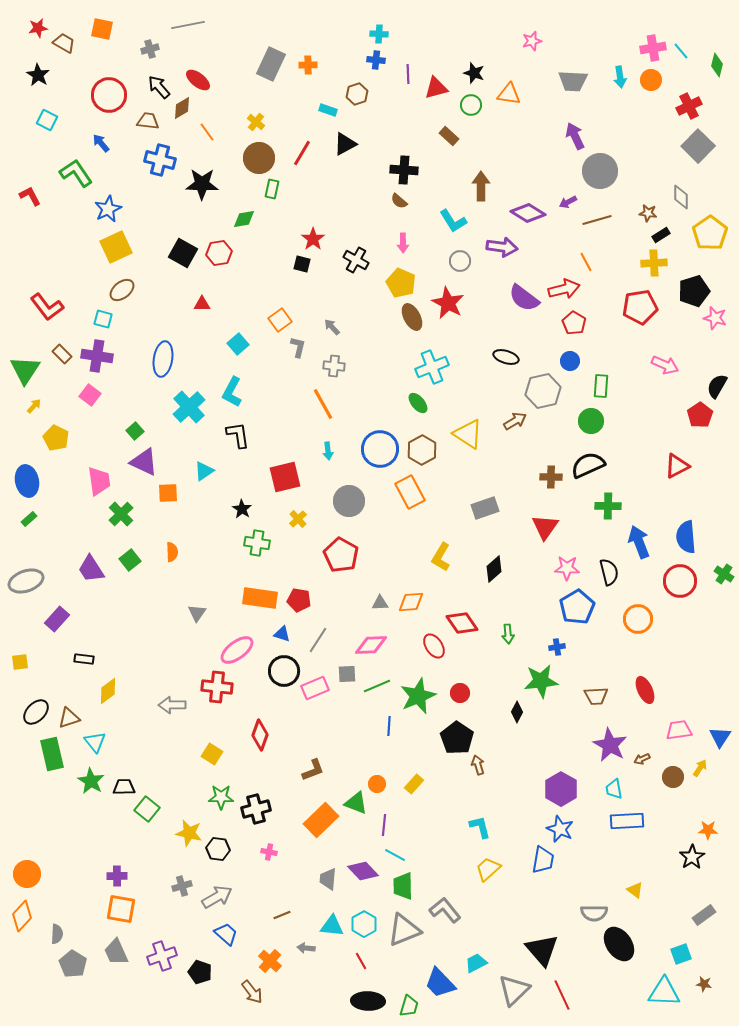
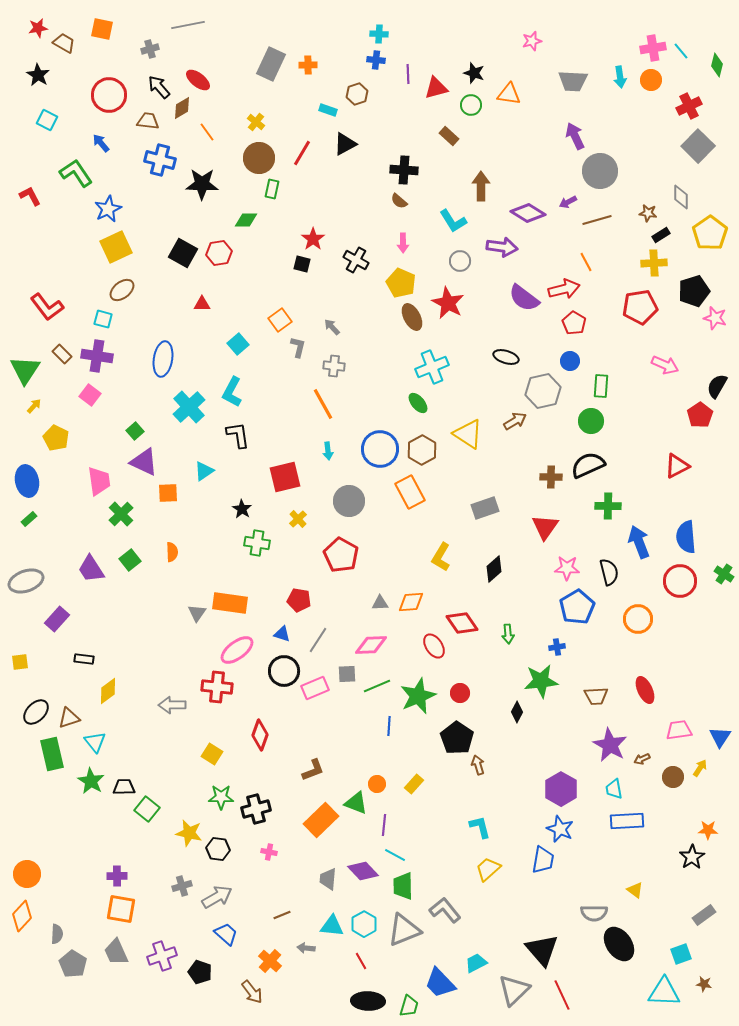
green diamond at (244, 219): moved 2 px right, 1 px down; rotated 10 degrees clockwise
orange rectangle at (260, 598): moved 30 px left, 5 px down
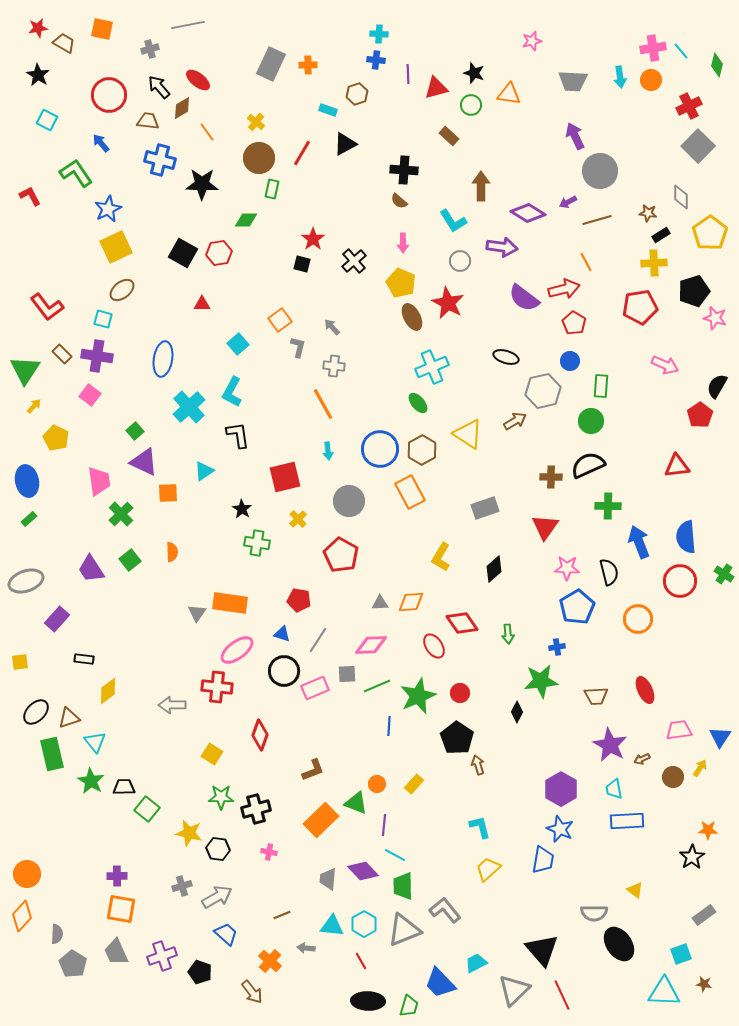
black cross at (356, 260): moved 2 px left, 1 px down; rotated 20 degrees clockwise
red triangle at (677, 466): rotated 20 degrees clockwise
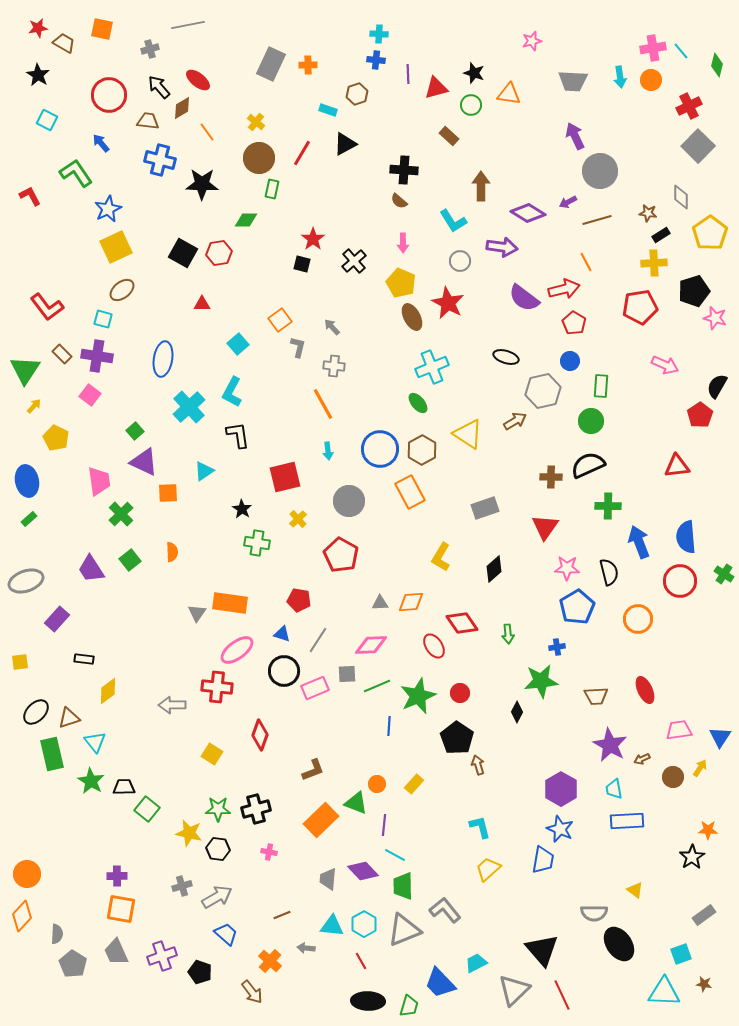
green star at (221, 797): moved 3 px left, 12 px down
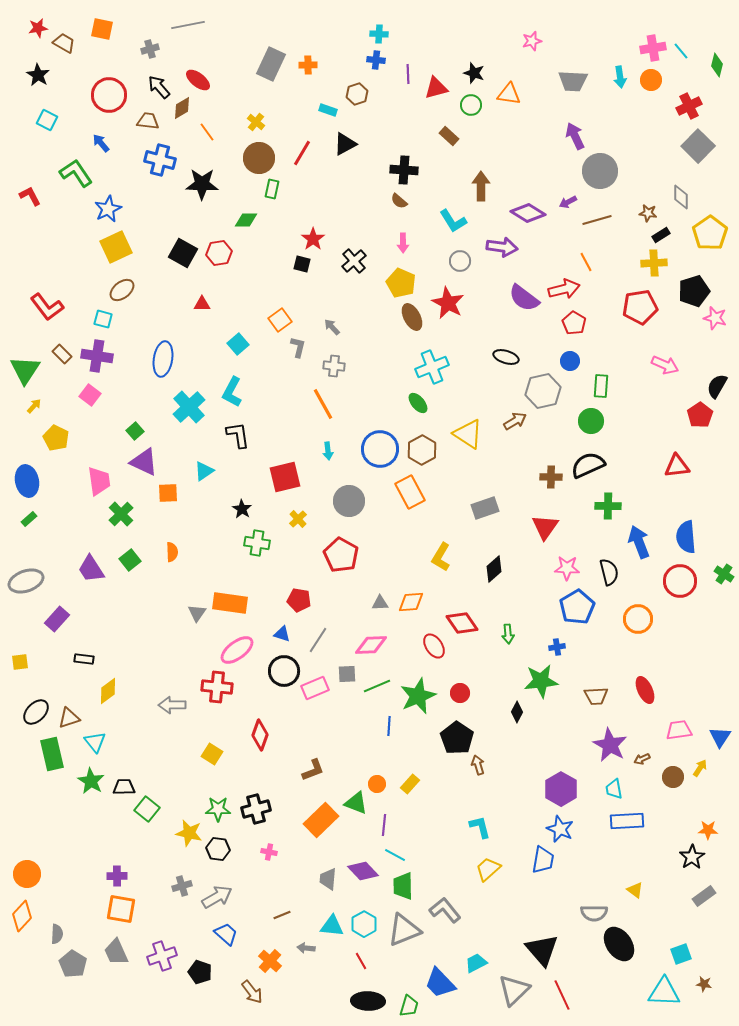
yellow rectangle at (414, 784): moved 4 px left
gray rectangle at (704, 915): moved 19 px up
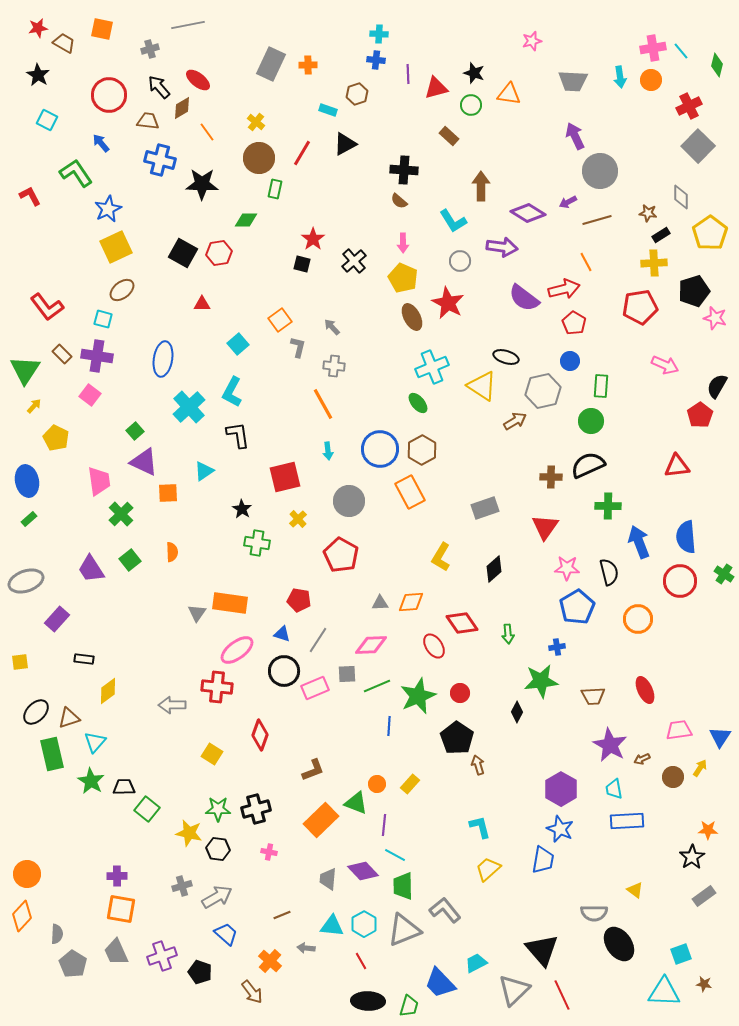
green rectangle at (272, 189): moved 3 px right
yellow pentagon at (401, 283): moved 2 px right, 5 px up
yellow triangle at (468, 434): moved 14 px right, 48 px up
brown trapezoid at (596, 696): moved 3 px left
cyan triangle at (95, 742): rotated 20 degrees clockwise
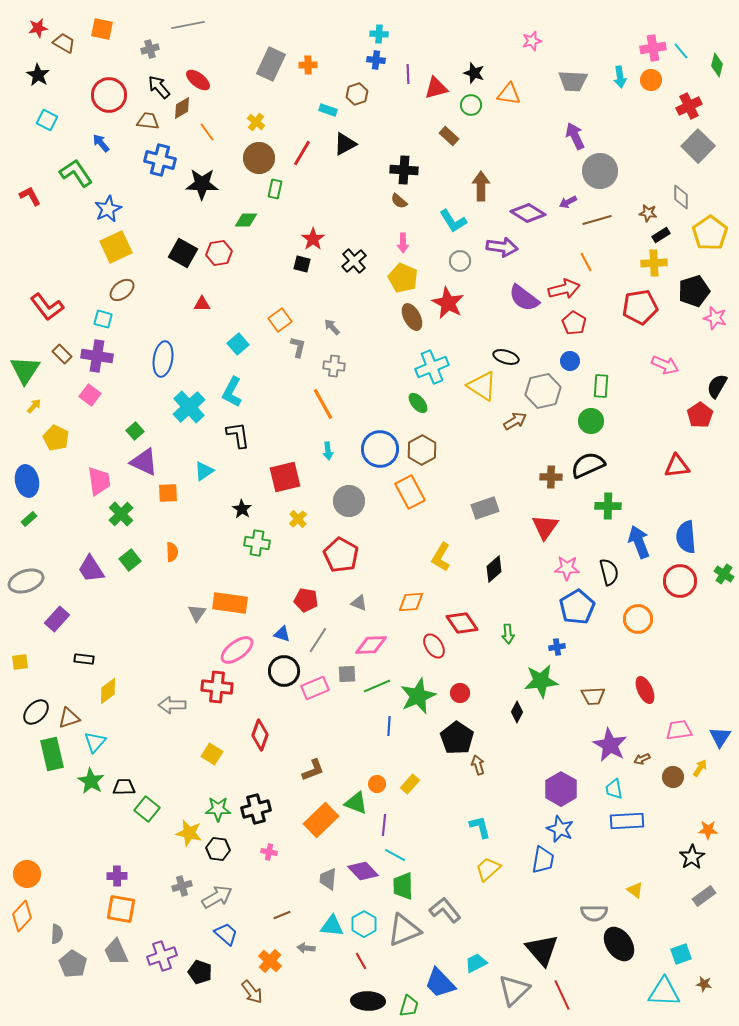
red pentagon at (299, 600): moved 7 px right
gray triangle at (380, 603): moved 21 px left; rotated 24 degrees clockwise
